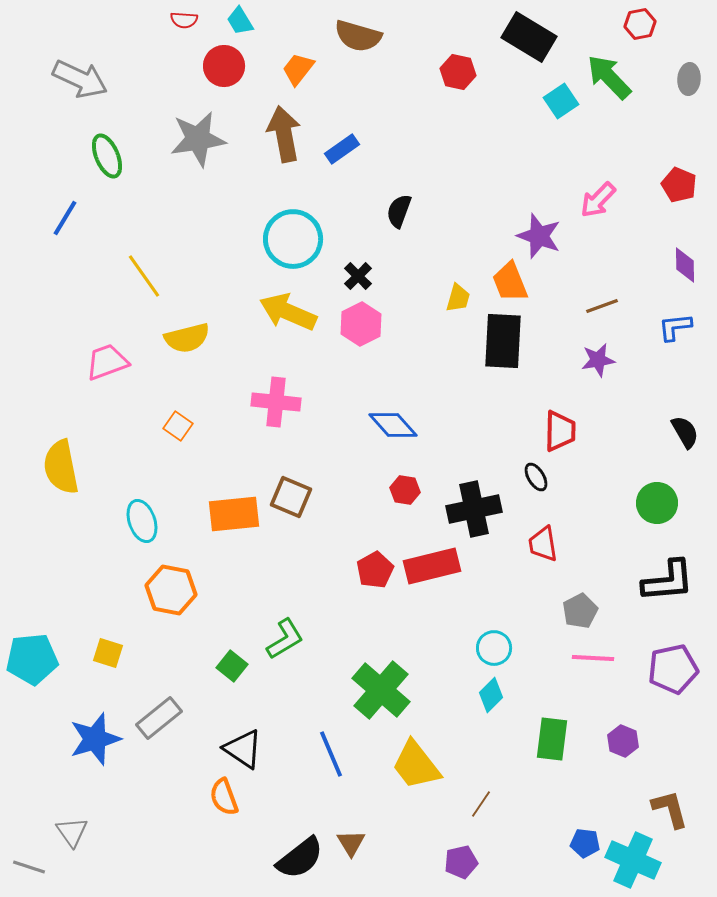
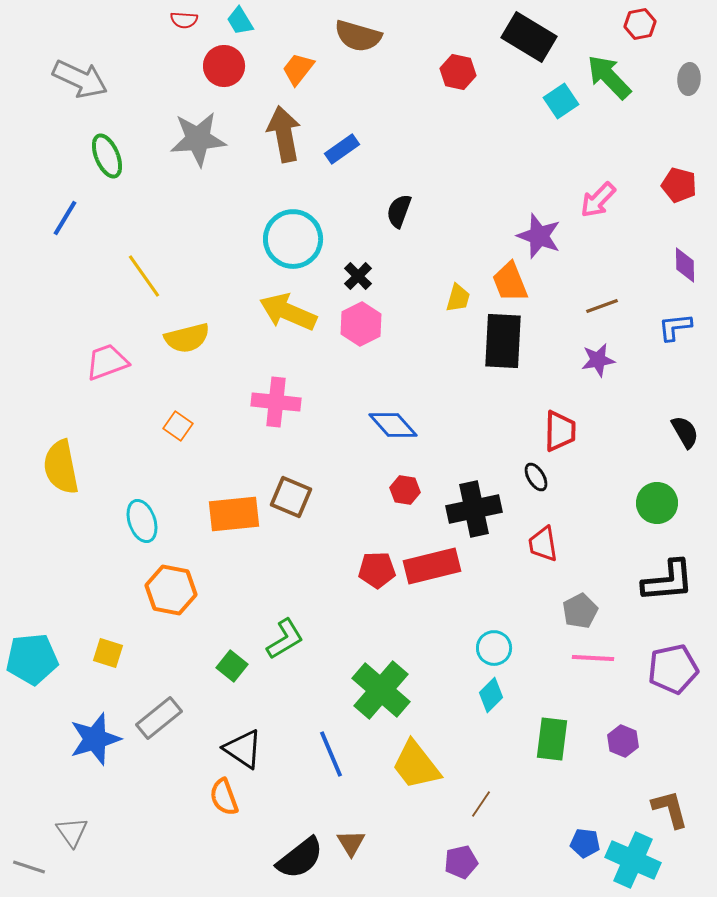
gray star at (198, 139): rotated 4 degrees clockwise
red pentagon at (679, 185): rotated 8 degrees counterclockwise
red pentagon at (375, 570): moved 2 px right; rotated 27 degrees clockwise
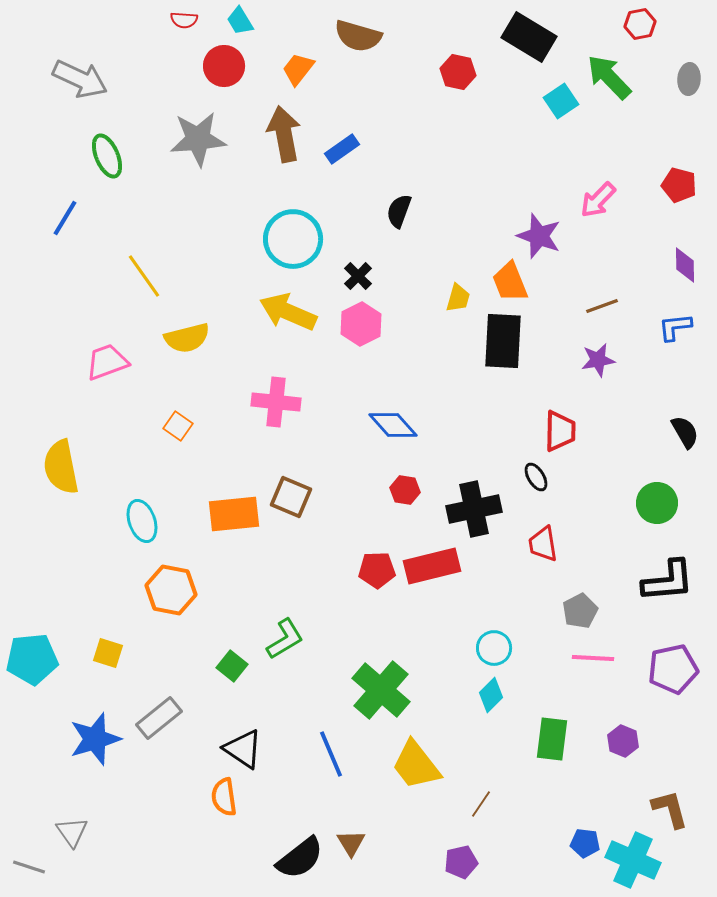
orange semicircle at (224, 797): rotated 12 degrees clockwise
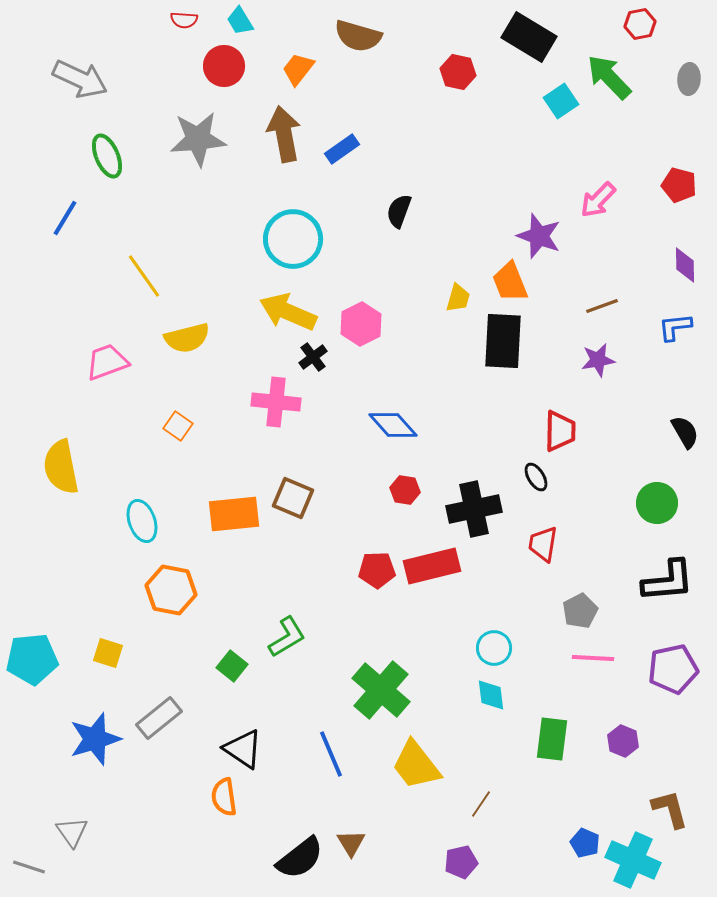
black cross at (358, 276): moved 45 px left, 81 px down; rotated 8 degrees clockwise
brown square at (291, 497): moved 2 px right, 1 px down
red trapezoid at (543, 544): rotated 18 degrees clockwise
green L-shape at (285, 639): moved 2 px right, 2 px up
cyan diamond at (491, 695): rotated 52 degrees counterclockwise
blue pentagon at (585, 843): rotated 16 degrees clockwise
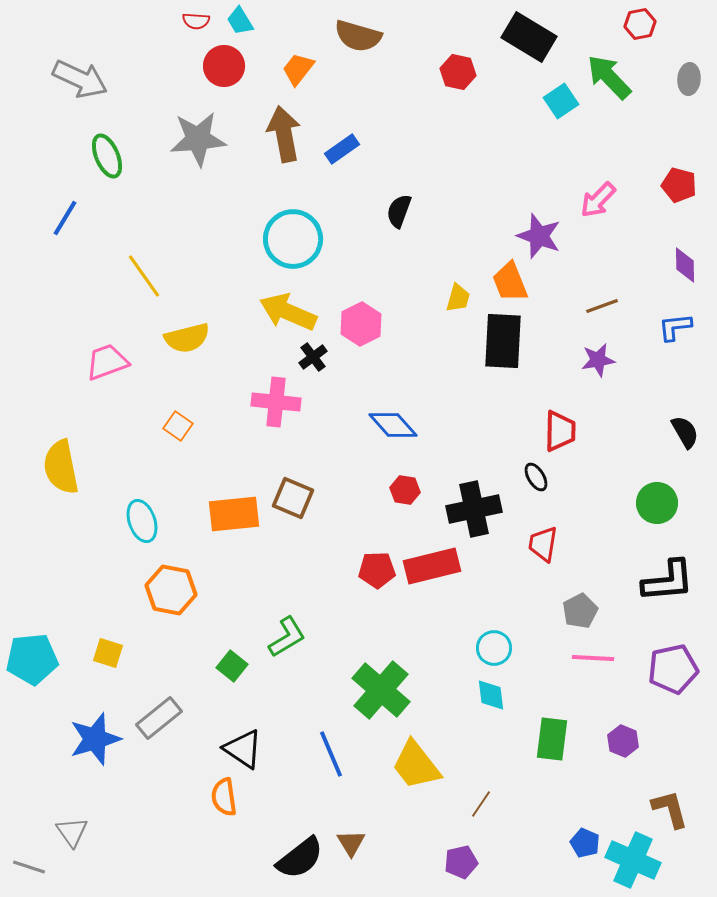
red semicircle at (184, 20): moved 12 px right, 1 px down
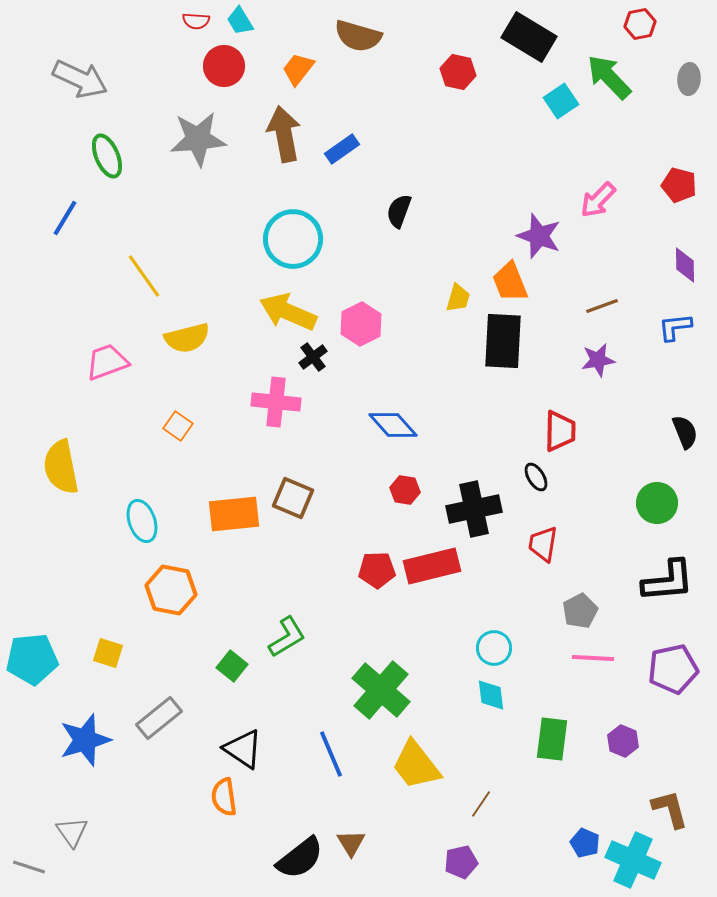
black semicircle at (685, 432): rotated 8 degrees clockwise
blue star at (95, 739): moved 10 px left, 1 px down
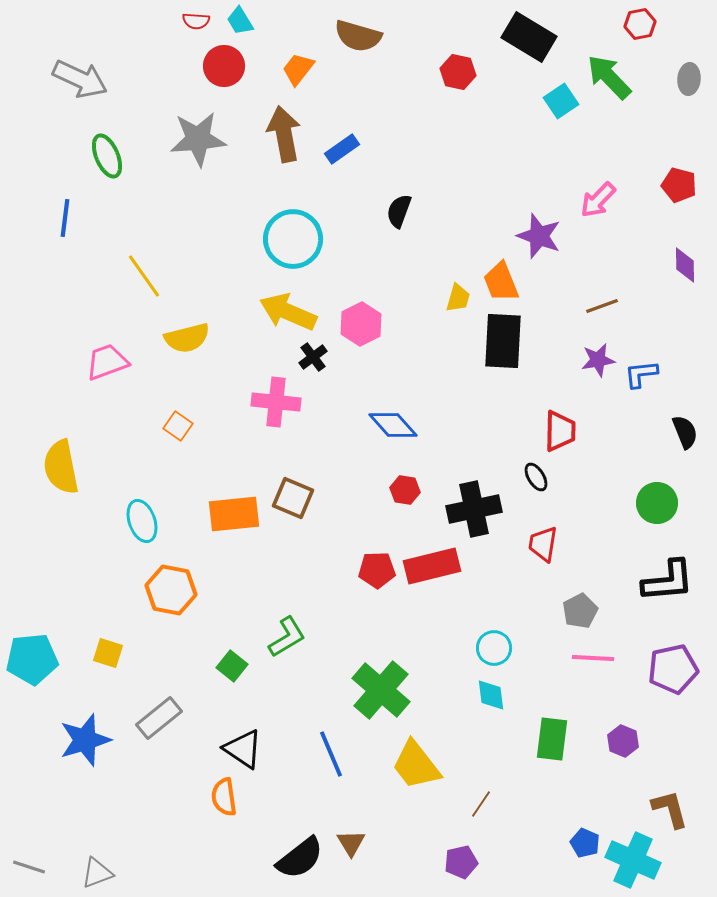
blue line at (65, 218): rotated 24 degrees counterclockwise
orange trapezoid at (510, 282): moved 9 px left
blue L-shape at (675, 327): moved 34 px left, 47 px down
gray triangle at (72, 832): moved 25 px right, 41 px down; rotated 44 degrees clockwise
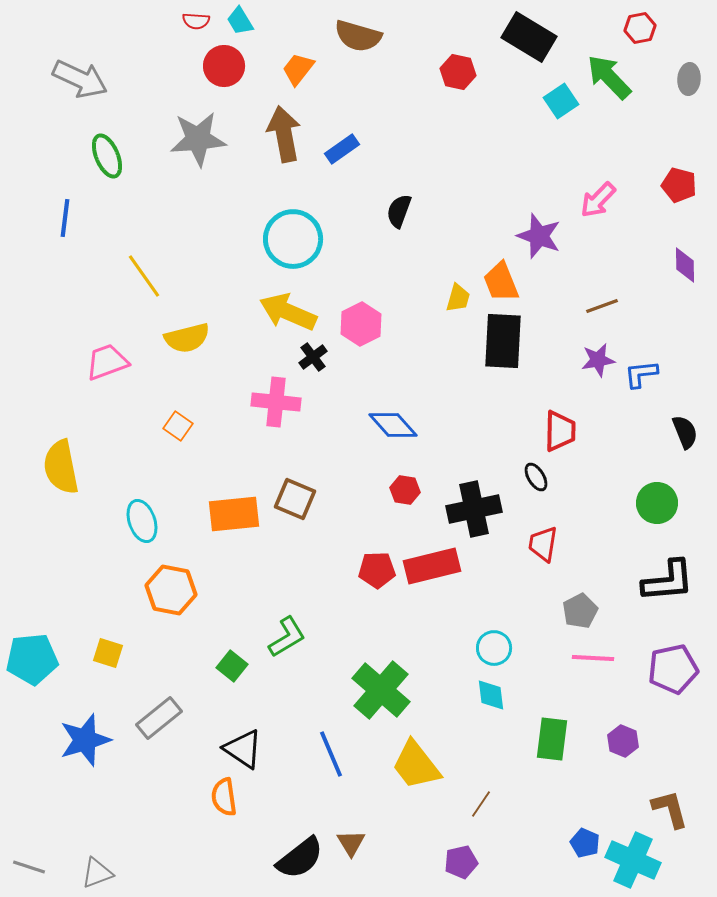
red hexagon at (640, 24): moved 4 px down
brown square at (293, 498): moved 2 px right, 1 px down
